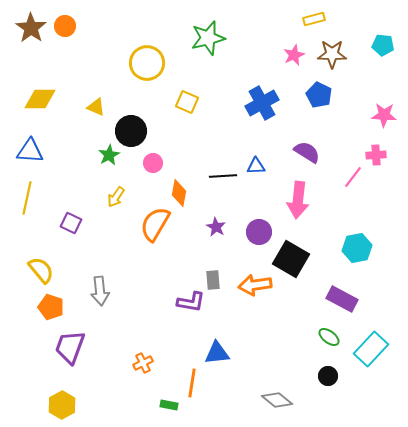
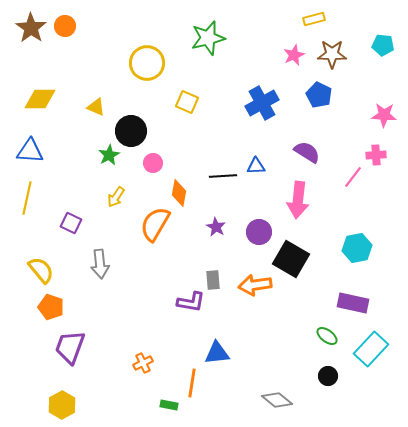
gray arrow at (100, 291): moved 27 px up
purple rectangle at (342, 299): moved 11 px right, 4 px down; rotated 16 degrees counterclockwise
green ellipse at (329, 337): moved 2 px left, 1 px up
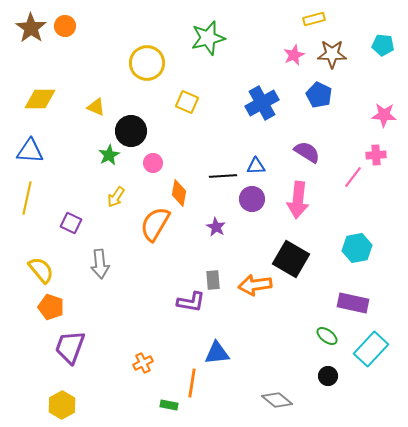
purple circle at (259, 232): moved 7 px left, 33 px up
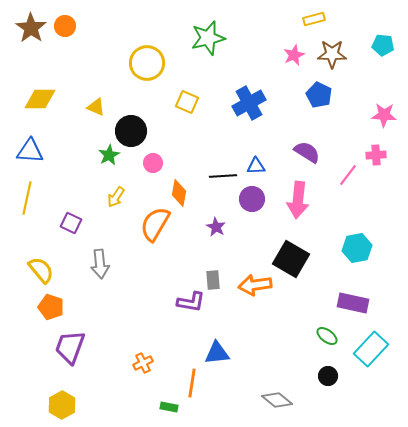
blue cross at (262, 103): moved 13 px left
pink line at (353, 177): moved 5 px left, 2 px up
green rectangle at (169, 405): moved 2 px down
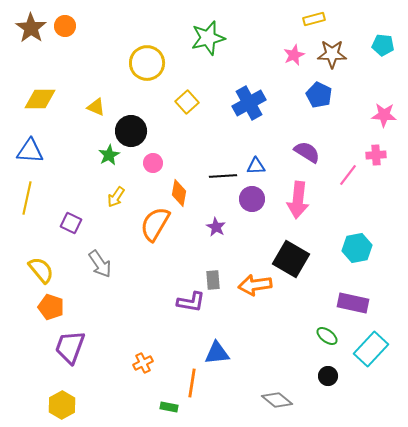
yellow square at (187, 102): rotated 25 degrees clockwise
gray arrow at (100, 264): rotated 28 degrees counterclockwise
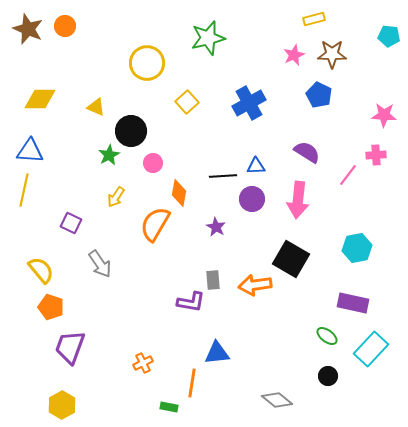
brown star at (31, 28): moved 3 px left, 1 px down; rotated 12 degrees counterclockwise
cyan pentagon at (383, 45): moved 6 px right, 9 px up
yellow line at (27, 198): moved 3 px left, 8 px up
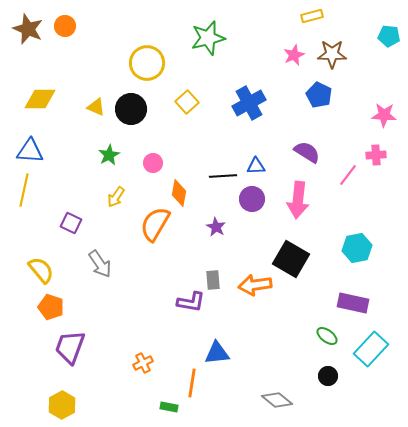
yellow rectangle at (314, 19): moved 2 px left, 3 px up
black circle at (131, 131): moved 22 px up
